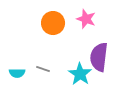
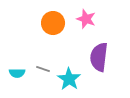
cyan star: moved 11 px left, 5 px down
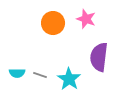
gray line: moved 3 px left, 6 px down
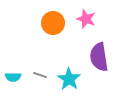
purple semicircle: rotated 16 degrees counterclockwise
cyan semicircle: moved 4 px left, 4 px down
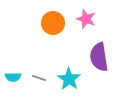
gray line: moved 1 px left, 3 px down
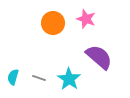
purple semicircle: rotated 140 degrees clockwise
cyan semicircle: rotated 105 degrees clockwise
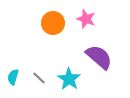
gray line: rotated 24 degrees clockwise
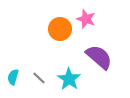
orange circle: moved 7 px right, 6 px down
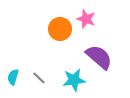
cyan star: moved 5 px right, 1 px down; rotated 30 degrees clockwise
